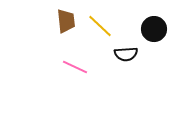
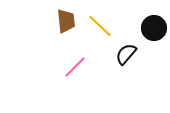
black circle: moved 1 px up
black semicircle: rotated 135 degrees clockwise
pink line: rotated 70 degrees counterclockwise
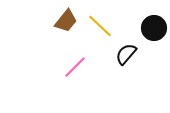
brown trapezoid: rotated 45 degrees clockwise
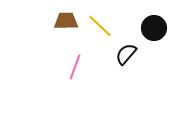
brown trapezoid: rotated 130 degrees counterclockwise
pink line: rotated 25 degrees counterclockwise
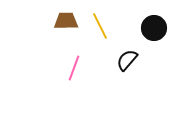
yellow line: rotated 20 degrees clockwise
black semicircle: moved 1 px right, 6 px down
pink line: moved 1 px left, 1 px down
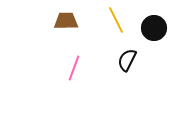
yellow line: moved 16 px right, 6 px up
black semicircle: rotated 15 degrees counterclockwise
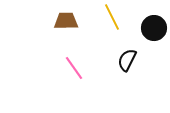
yellow line: moved 4 px left, 3 px up
pink line: rotated 55 degrees counterclockwise
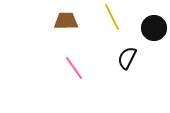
black semicircle: moved 2 px up
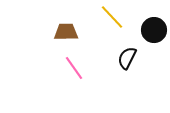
yellow line: rotated 16 degrees counterclockwise
brown trapezoid: moved 11 px down
black circle: moved 2 px down
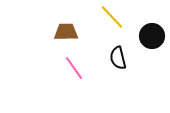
black circle: moved 2 px left, 6 px down
black semicircle: moved 9 px left; rotated 40 degrees counterclockwise
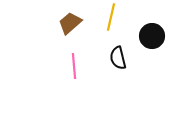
yellow line: moved 1 px left; rotated 56 degrees clockwise
brown trapezoid: moved 4 px right, 9 px up; rotated 40 degrees counterclockwise
pink line: moved 2 px up; rotated 30 degrees clockwise
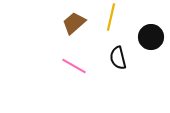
brown trapezoid: moved 4 px right
black circle: moved 1 px left, 1 px down
pink line: rotated 55 degrees counterclockwise
